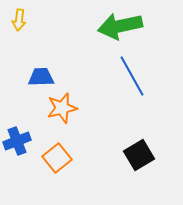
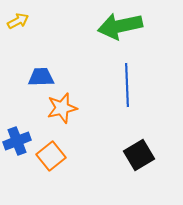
yellow arrow: moved 1 px left, 1 px down; rotated 125 degrees counterclockwise
blue line: moved 5 px left, 9 px down; rotated 27 degrees clockwise
orange square: moved 6 px left, 2 px up
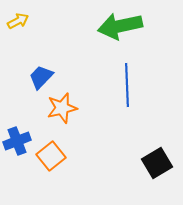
blue trapezoid: rotated 44 degrees counterclockwise
black square: moved 18 px right, 8 px down
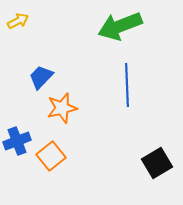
green arrow: rotated 9 degrees counterclockwise
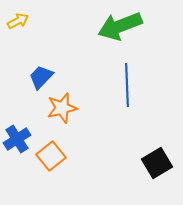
blue cross: moved 2 px up; rotated 12 degrees counterclockwise
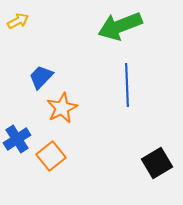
orange star: rotated 12 degrees counterclockwise
